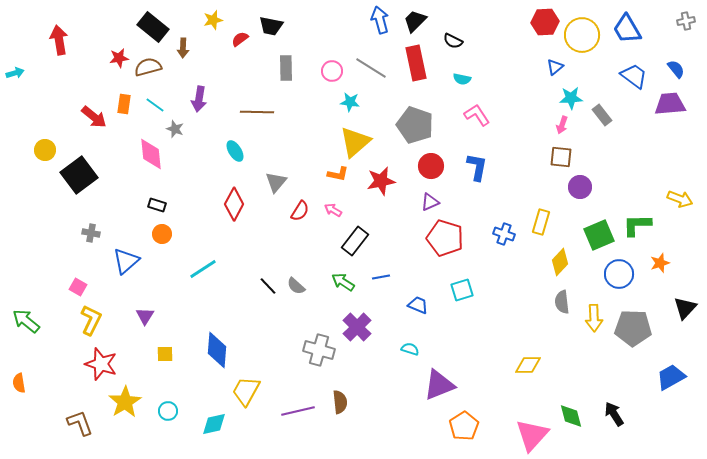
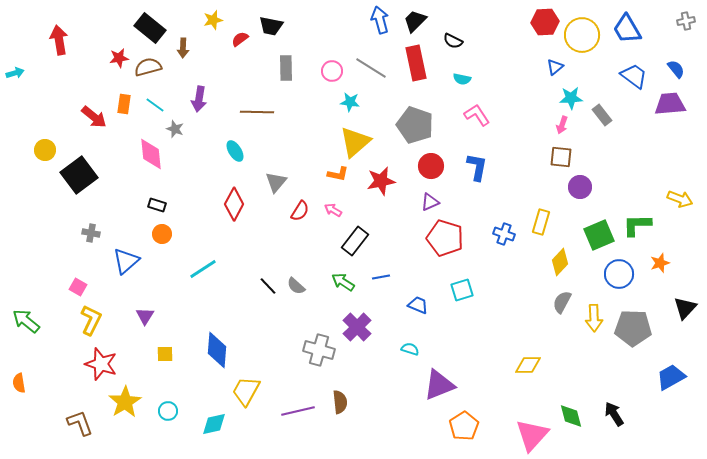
black rectangle at (153, 27): moved 3 px left, 1 px down
gray semicircle at (562, 302): rotated 35 degrees clockwise
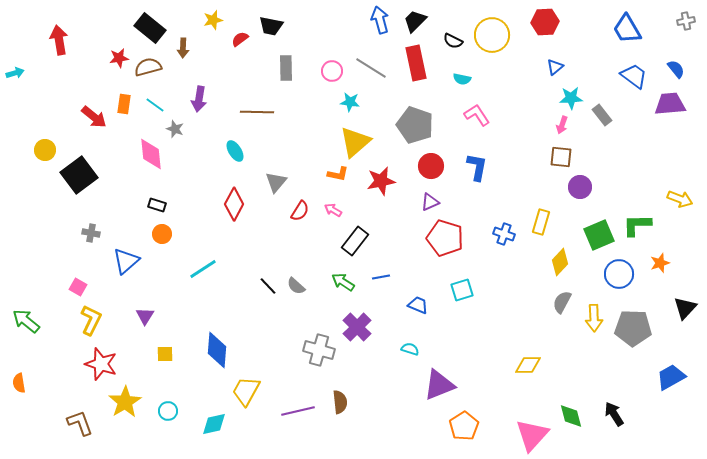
yellow circle at (582, 35): moved 90 px left
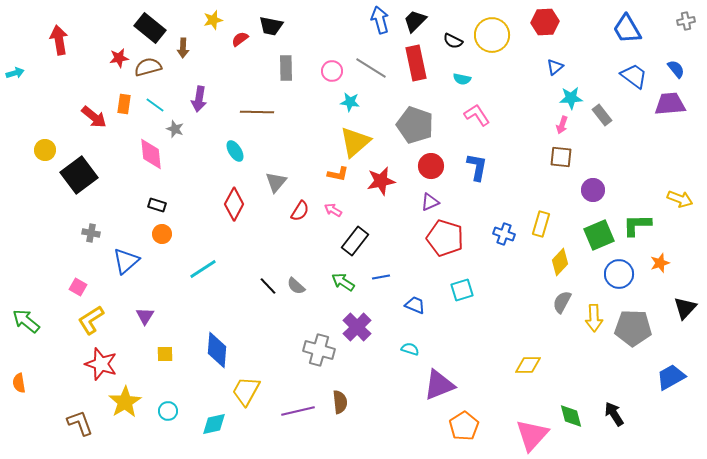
purple circle at (580, 187): moved 13 px right, 3 px down
yellow rectangle at (541, 222): moved 2 px down
blue trapezoid at (418, 305): moved 3 px left
yellow L-shape at (91, 320): rotated 148 degrees counterclockwise
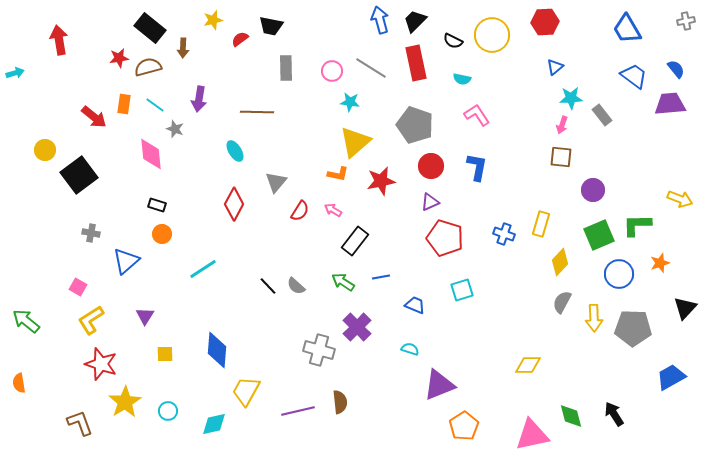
pink triangle at (532, 435): rotated 36 degrees clockwise
